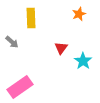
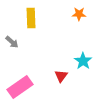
orange star: rotated 24 degrees clockwise
red triangle: moved 28 px down
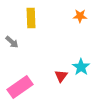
orange star: moved 1 px right, 2 px down
cyan star: moved 2 px left, 6 px down
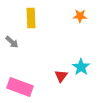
pink rectangle: rotated 55 degrees clockwise
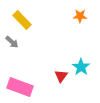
yellow rectangle: moved 9 px left, 2 px down; rotated 42 degrees counterclockwise
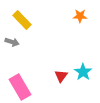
gray arrow: rotated 24 degrees counterclockwise
cyan star: moved 2 px right, 5 px down
pink rectangle: rotated 40 degrees clockwise
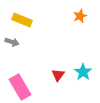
orange star: rotated 24 degrees counterclockwise
yellow rectangle: rotated 24 degrees counterclockwise
red triangle: moved 3 px left, 1 px up
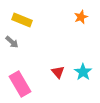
orange star: moved 1 px right, 1 px down
gray arrow: rotated 24 degrees clockwise
red triangle: moved 3 px up; rotated 16 degrees counterclockwise
pink rectangle: moved 3 px up
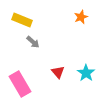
gray arrow: moved 21 px right
cyan star: moved 3 px right, 1 px down
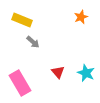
cyan star: rotated 12 degrees counterclockwise
pink rectangle: moved 1 px up
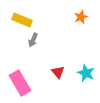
gray arrow: moved 2 px up; rotated 72 degrees clockwise
